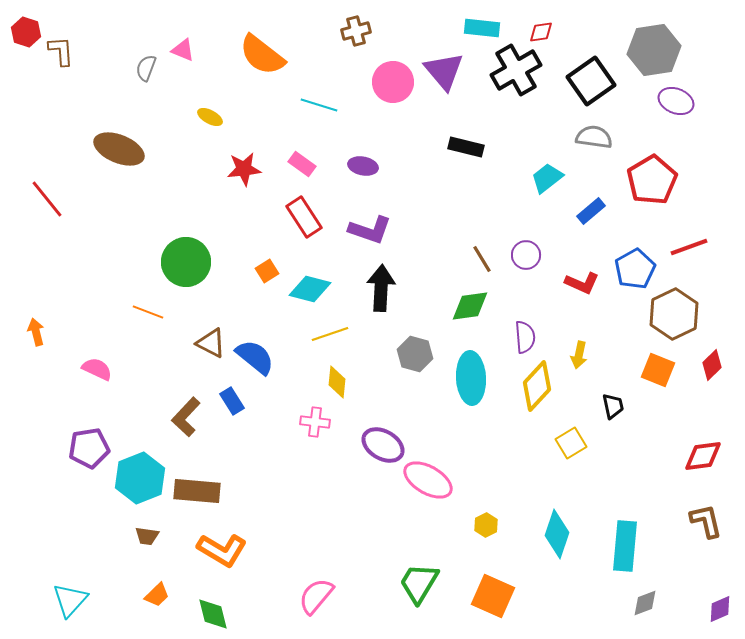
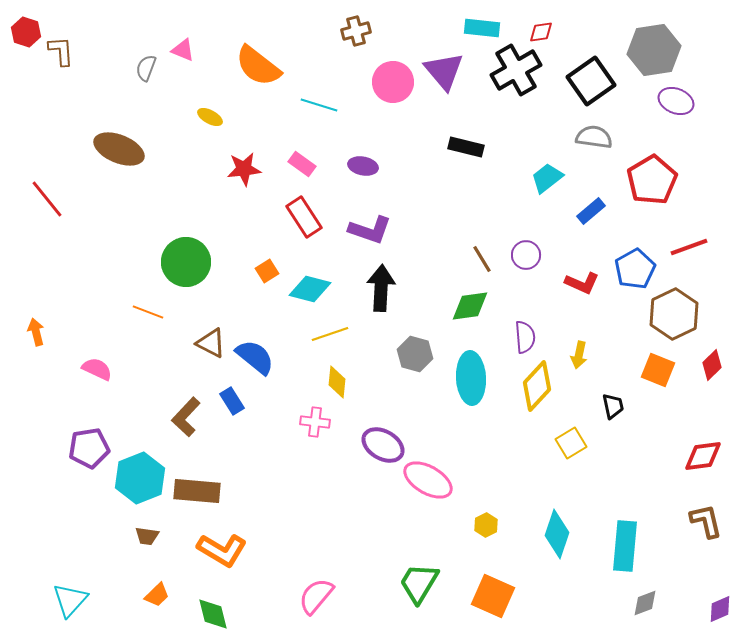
orange semicircle at (262, 55): moved 4 px left, 11 px down
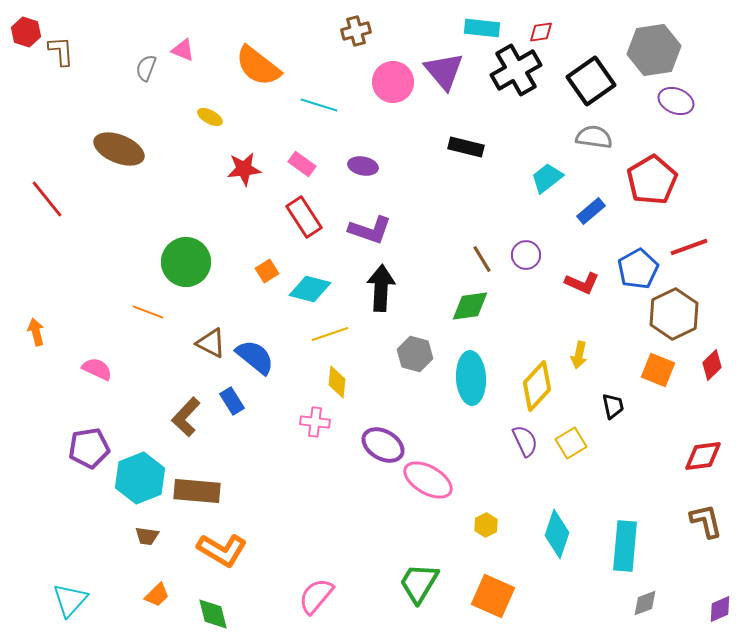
blue pentagon at (635, 269): moved 3 px right
purple semicircle at (525, 337): moved 104 px down; rotated 20 degrees counterclockwise
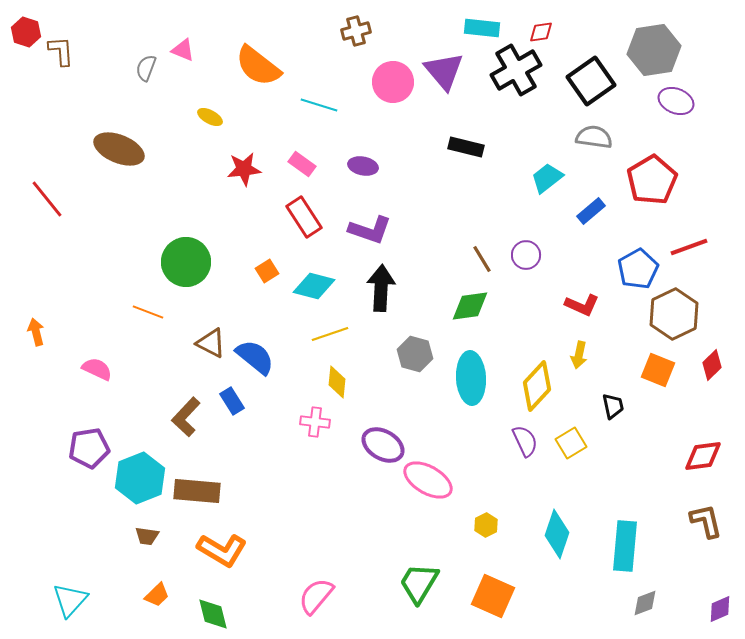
red L-shape at (582, 283): moved 22 px down
cyan diamond at (310, 289): moved 4 px right, 3 px up
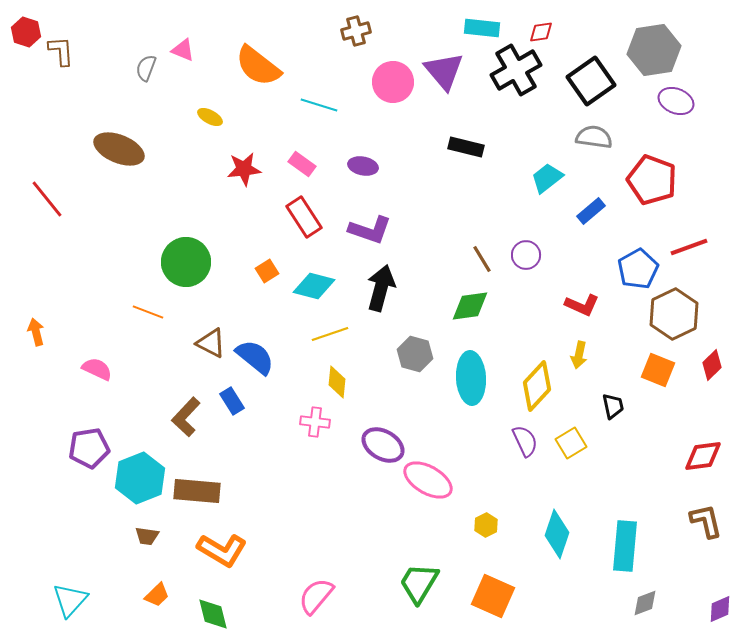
red pentagon at (652, 180): rotated 21 degrees counterclockwise
black arrow at (381, 288): rotated 12 degrees clockwise
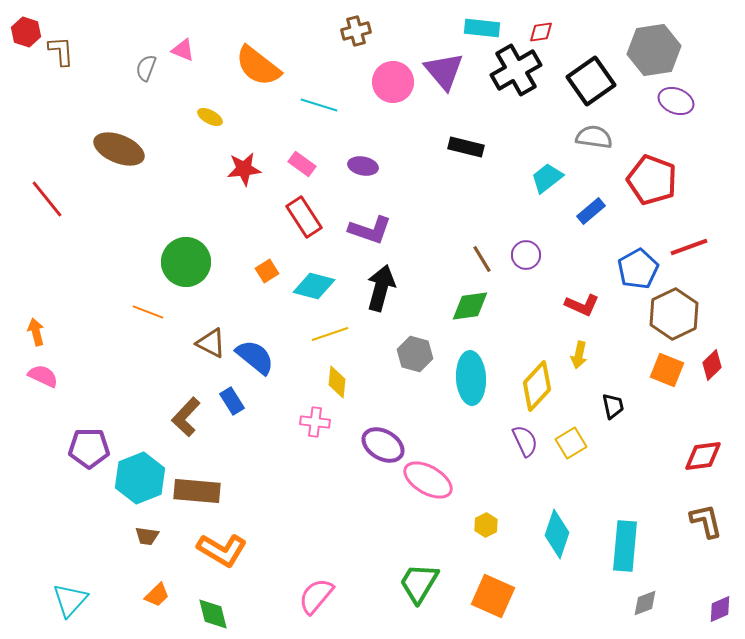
pink semicircle at (97, 369): moved 54 px left, 7 px down
orange square at (658, 370): moved 9 px right
purple pentagon at (89, 448): rotated 9 degrees clockwise
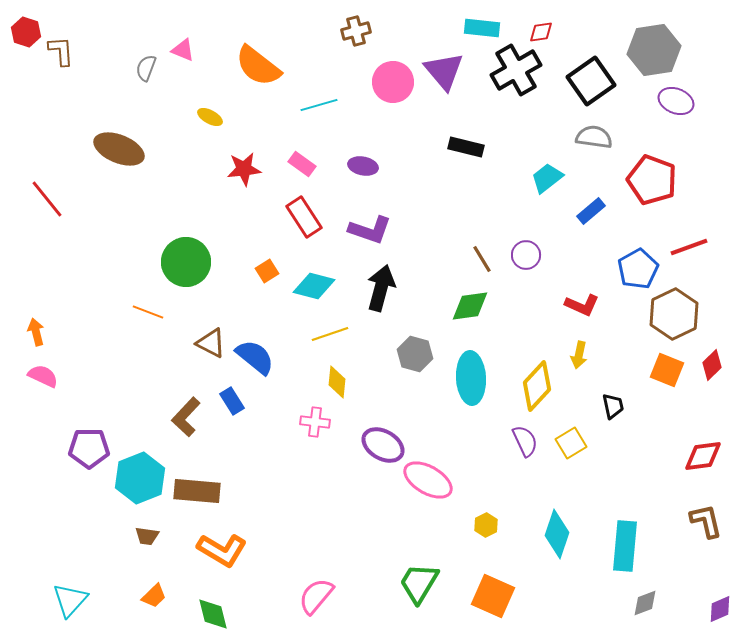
cyan line at (319, 105): rotated 33 degrees counterclockwise
orange trapezoid at (157, 595): moved 3 px left, 1 px down
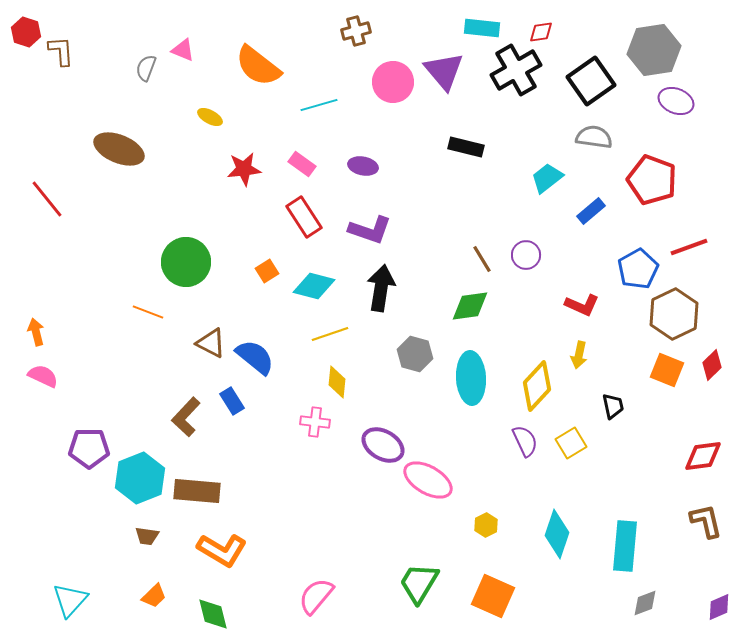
black arrow at (381, 288): rotated 6 degrees counterclockwise
purple diamond at (720, 609): moved 1 px left, 2 px up
